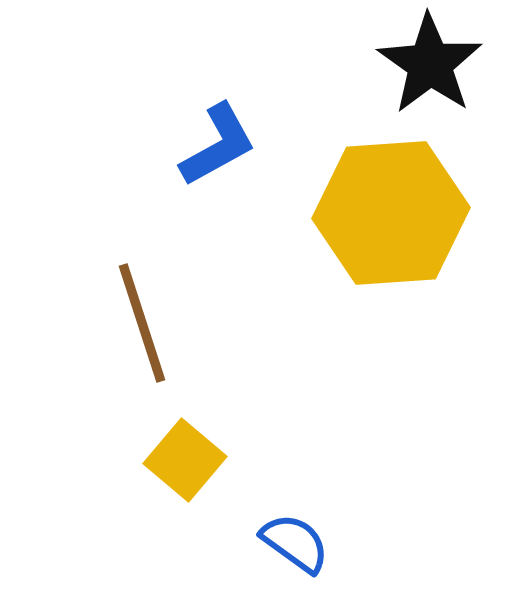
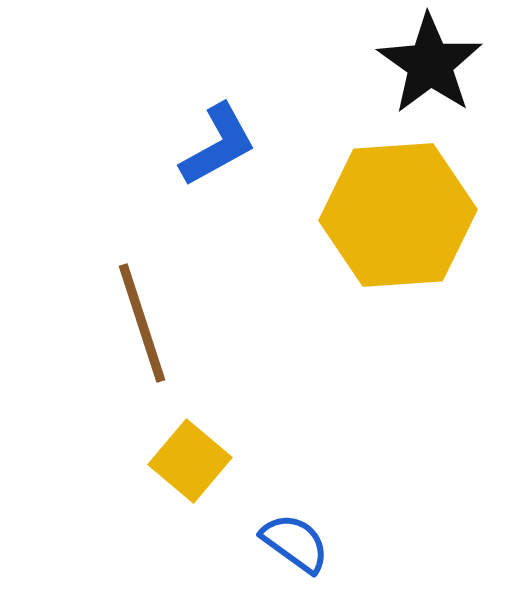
yellow hexagon: moved 7 px right, 2 px down
yellow square: moved 5 px right, 1 px down
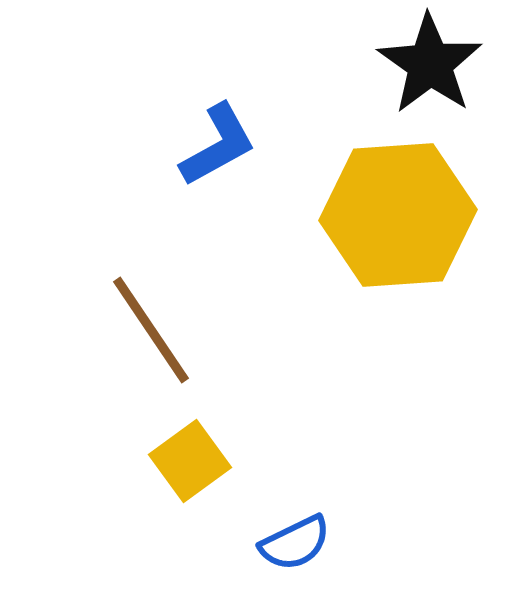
brown line: moved 9 px right, 7 px down; rotated 16 degrees counterclockwise
yellow square: rotated 14 degrees clockwise
blue semicircle: rotated 118 degrees clockwise
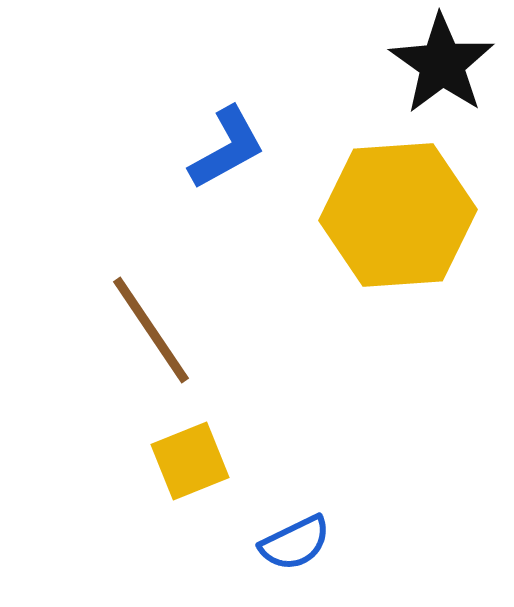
black star: moved 12 px right
blue L-shape: moved 9 px right, 3 px down
yellow square: rotated 14 degrees clockwise
